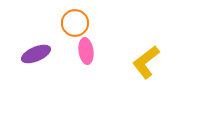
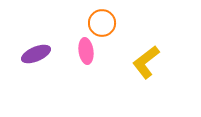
orange circle: moved 27 px right
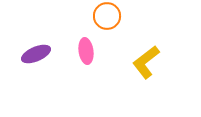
orange circle: moved 5 px right, 7 px up
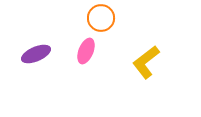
orange circle: moved 6 px left, 2 px down
pink ellipse: rotated 30 degrees clockwise
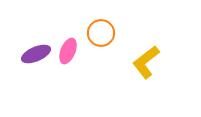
orange circle: moved 15 px down
pink ellipse: moved 18 px left
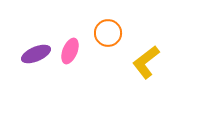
orange circle: moved 7 px right
pink ellipse: moved 2 px right
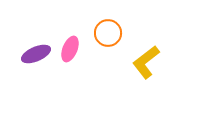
pink ellipse: moved 2 px up
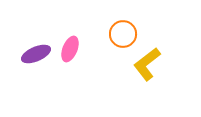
orange circle: moved 15 px right, 1 px down
yellow L-shape: moved 1 px right, 2 px down
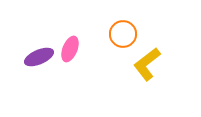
purple ellipse: moved 3 px right, 3 px down
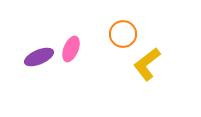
pink ellipse: moved 1 px right
